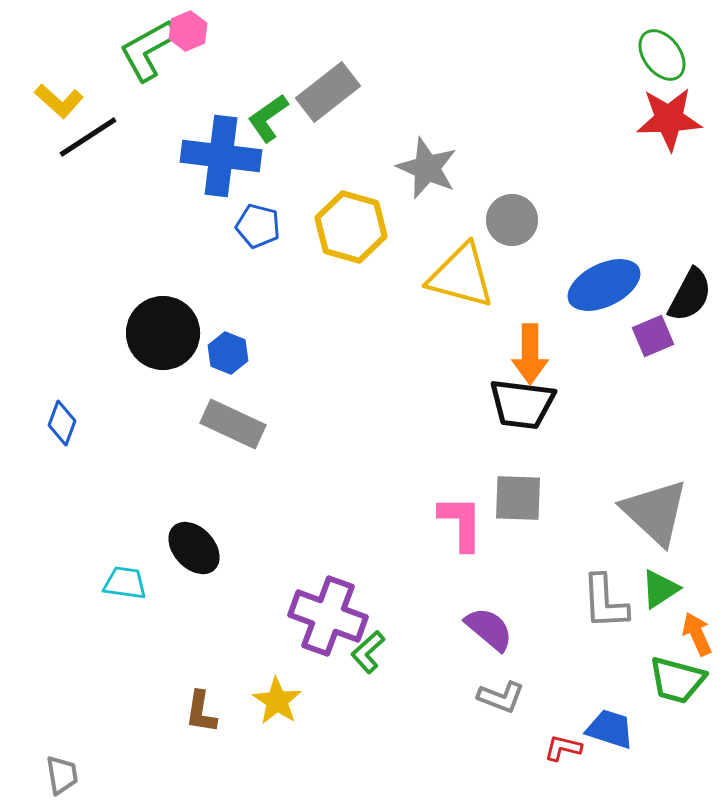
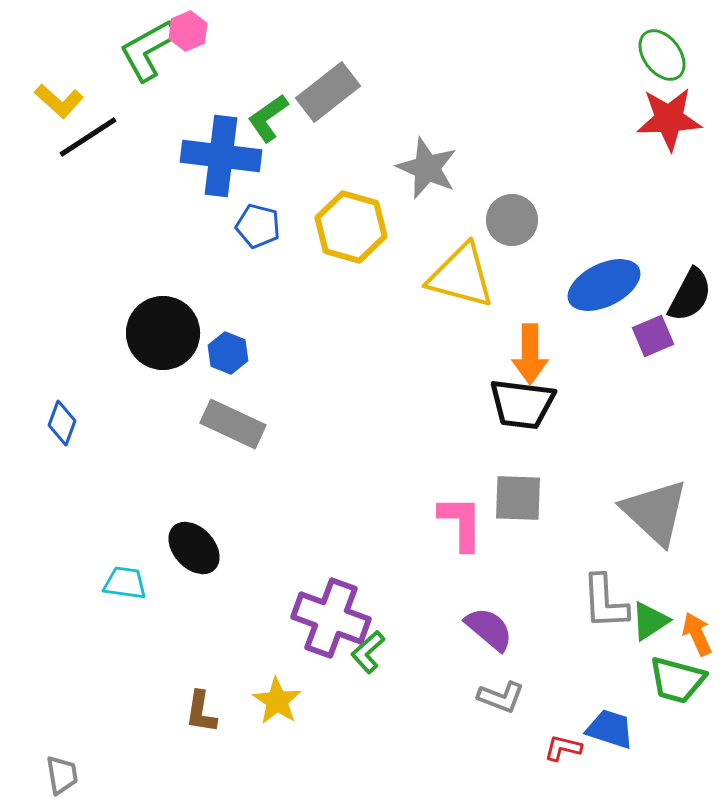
green triangle at (660, 589): moved 10 px left, 32 px down
purple cross at (328, 616): moved 3 px right, 2 px down
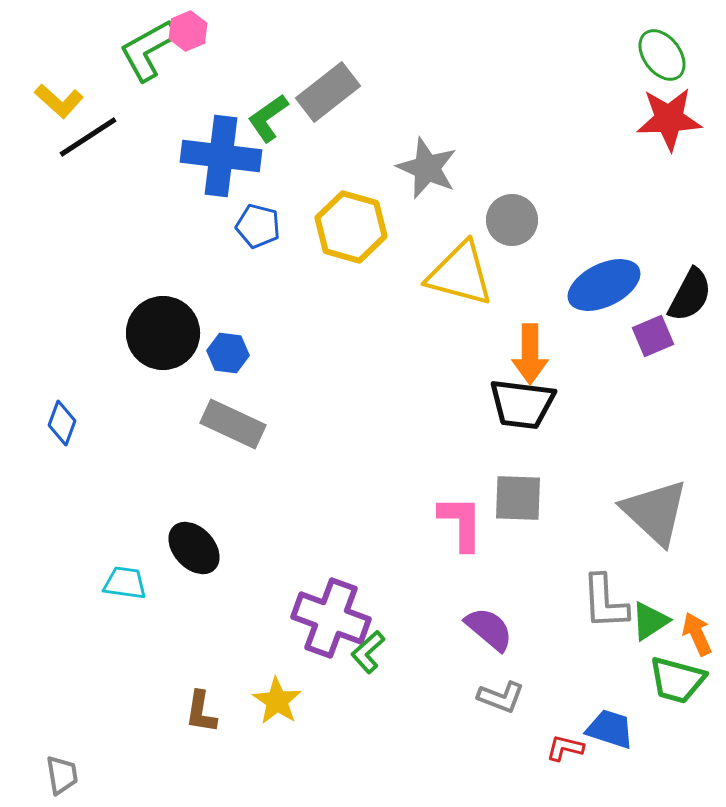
yellow triangle at (461, 276): moved 1 px left, 2 px up
blue hexagon at (228, 353): rotated 15 degrees counterclockwise
red L-shape at (563, 748): moved 2 px right
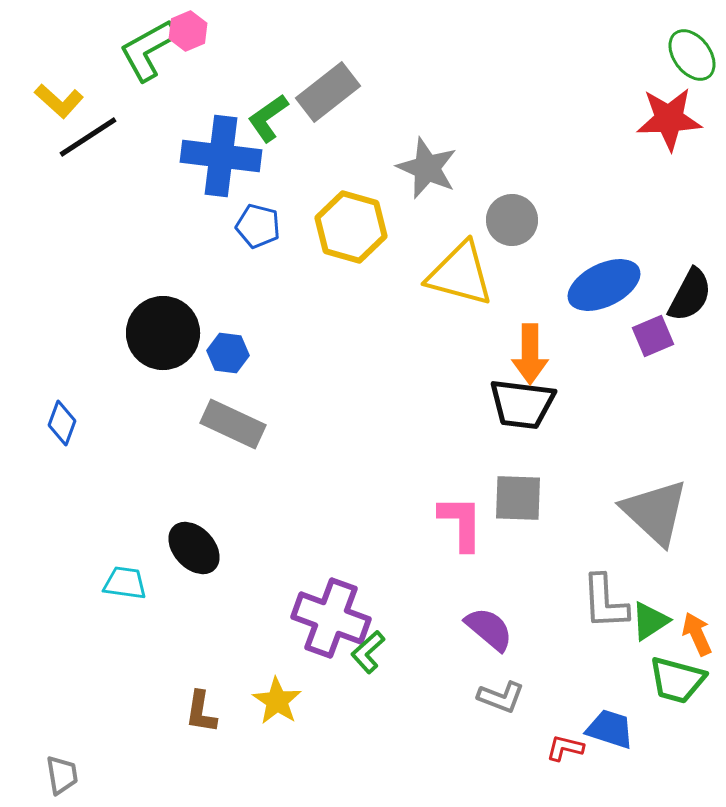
green ellipse at (662, 55): moved 30 px right
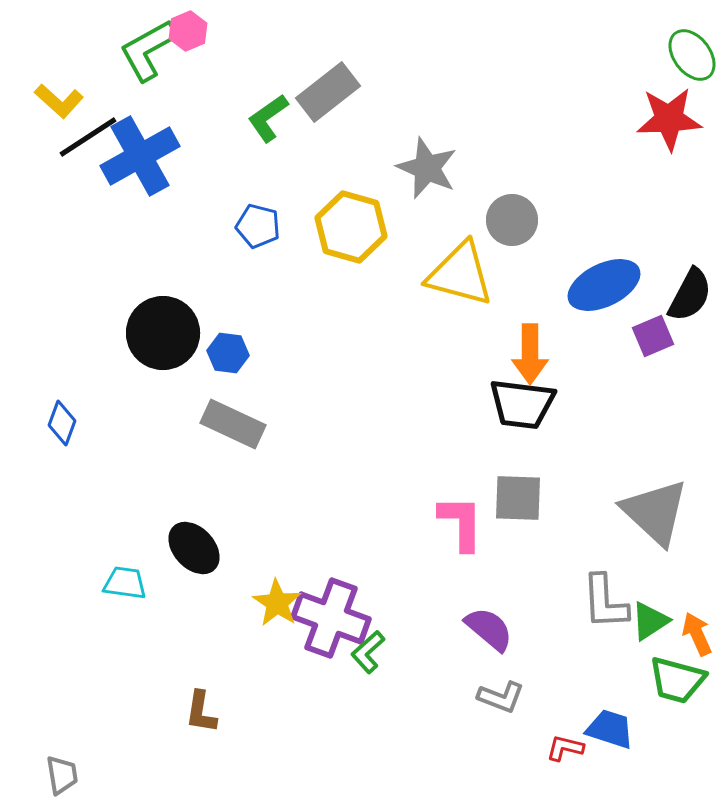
blue cross at (221, 156): moved 81 px left; rotated 36 degrees counterclockwise
yellow star at (277, 701): moved 98 px up
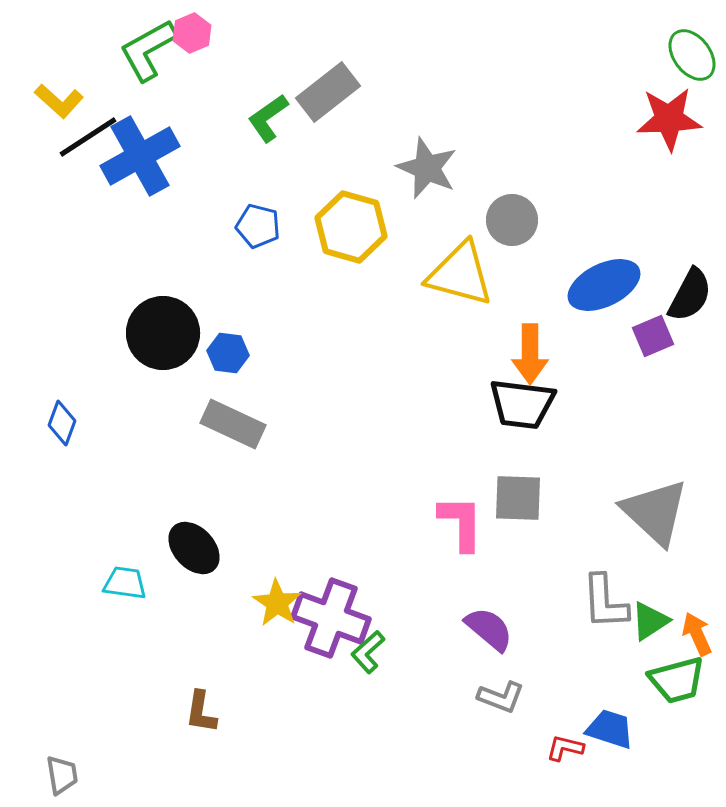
pink hexagon at (188, 31): moved 4 px right, 2 px down
green trapezoid at (677, 680): rotated 30 degrees counterclockwise
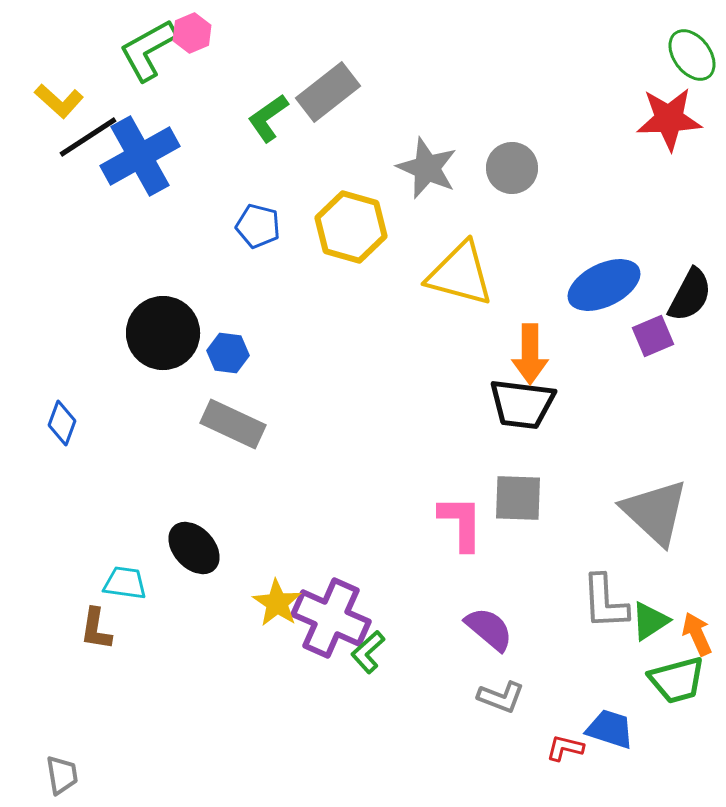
gray circle at (512, 220): moved 52 px up
purple cross at (331, 618): rotated 4 degrees clockwise
brown L-shape at (201, 712): moved 105 px left, 83 px up
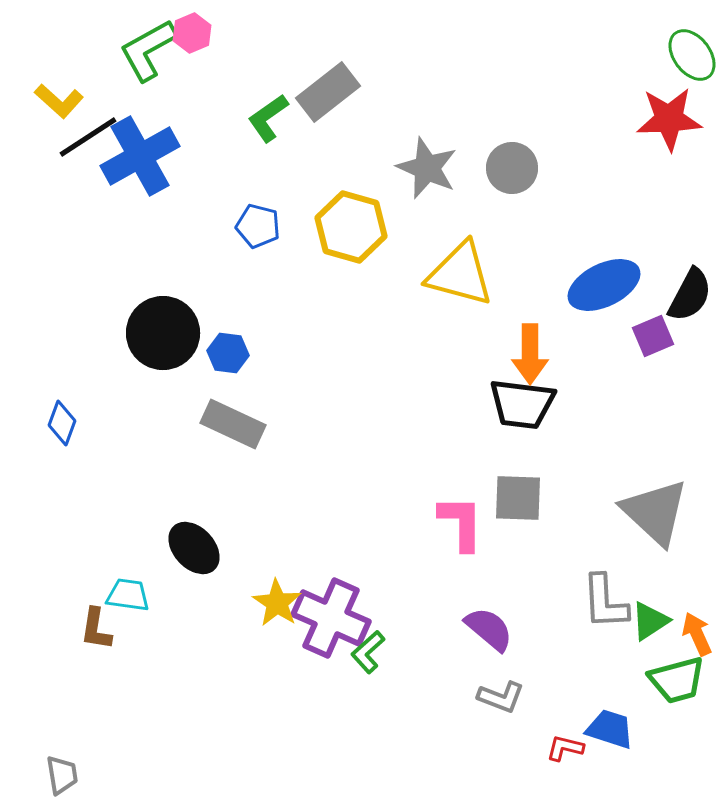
cyan trapezoid at (125, 583): moved 3 px right, 12 px down
